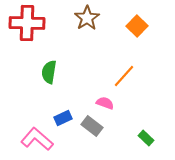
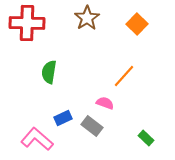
orange square: moved 2 px up
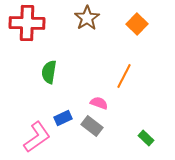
orange line: rotated 15 degrees counterclockwise
pink semicircle: moved 6 px left
pink L-shape: moved 2 px up; rotated 104 degrees clockwise
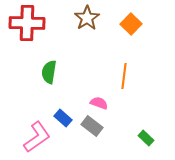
orange square: moved 6 px left
orange line: rotated 20 degrees counterclockwise
blue rectangle: rotated 66 degrees clockwise
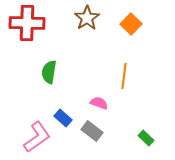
gray rectangle: moved 5 px down
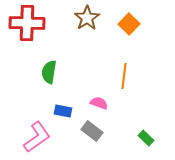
orange square: moved 2 px left
blue rectangle: moved 7 px up; rotated 30 degrees counterclockwise
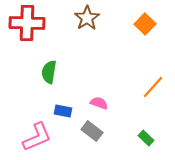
orange square: moved 16 px right
orange line: moved 29 px right, 11 px down; rotated 35 degrees clockwise
pink L-shape: rotated 12 degrees clockwise
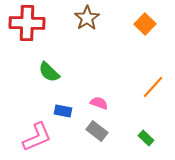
green semicircle: rotated 55 degrees counterclockwise
gray rectangle: moved 5 px right
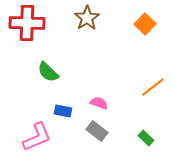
green semicircle: moved 1 px left
orange line: rotated 10 degrees clockwise
